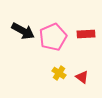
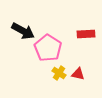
pink pentagon: moved 5 px left, 11 px down; rotated 16 degrees counterclockwise
red triangle: moved 4 px left, 3 px up; rotated 24 degrees counterclockwise
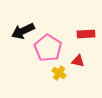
black arrow: rotated 125 degrees clockwise
red triangle: moved 13 px up
